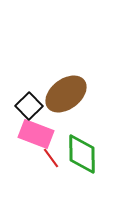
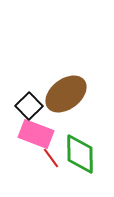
green diamond: moved 2 px left
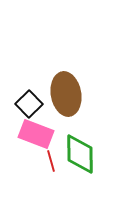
brown ellipse: rotated 63 degrees counterclockwise
black square: moved 2 px up
red line: moved 3 px down; rotated 20 degrees clockwise
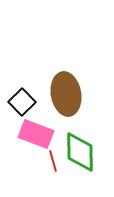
black square: moved 7 px left, 2 px up
green diamond: moved 2 px up
red line: moved 2 px right
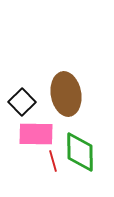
pink rectangle: rotated 20 degrees counterclockwise
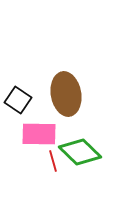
black square: moved 4 px left, 2 px up; rotated 12 degrees counterclockwise
pink rectangle: moved 3 px right
green diamond: rotated 45 degrees counterclockwise
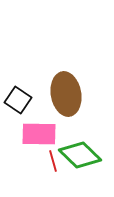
green diamond: moved 3 px down
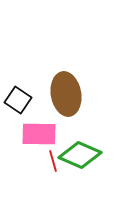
green diamond: rotated 21 degrees counterclockwise
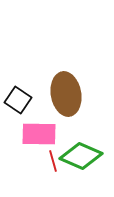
green diamond: moved 1 px right, 1 px down
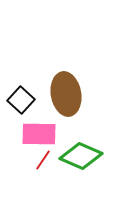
black square: moved 3 px right; rotated 8 degrees clockwise
red line: moved 10 px left, 1 px up; rotated 50 degrees clockwise
